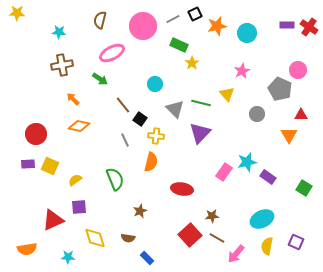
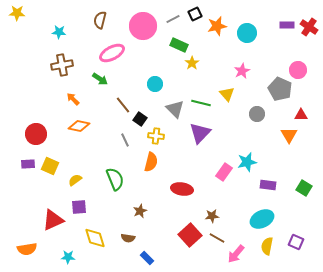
purple rectangle at (268, 177): moved 8 px down; rotated 28 degrees counterclockwise
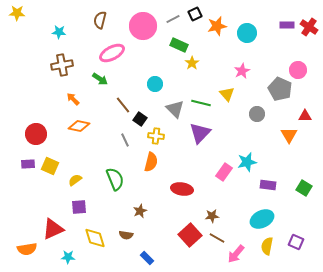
red triangle at (301, 115): moved 4 px right, 1 px down
red triangle at (53, 220): moved 9 px down
brown semicircle at (128, 238): moved 2 px left, 3 px up
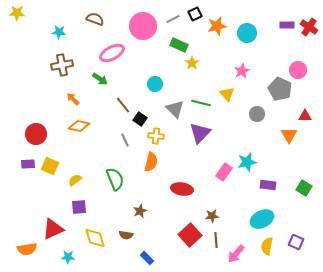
brown semicircle at (100, 20): moved 5 px left, 1 px up; rotated 96 degrees clockwise
brown line at (217, 238): moved 1 px left, 2 px down; rotated 56 degrees clockwise
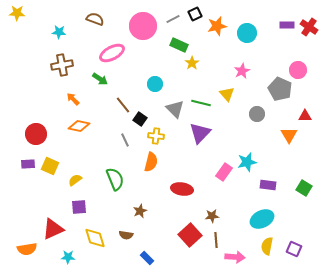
purple square at (296, 242): moved 2 px left, 7 px down
pink arrow at (236, 254): moved 1 px left, 3 px down; rotated 126 degrees counterclockwise
